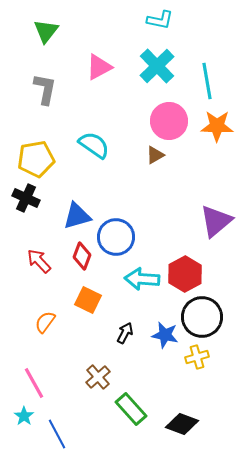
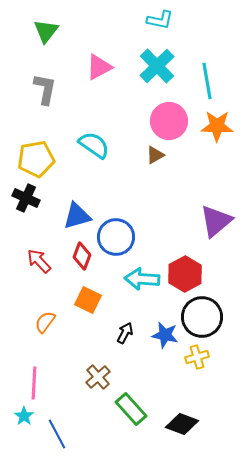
pink line: rotated 32 degrees clockwise
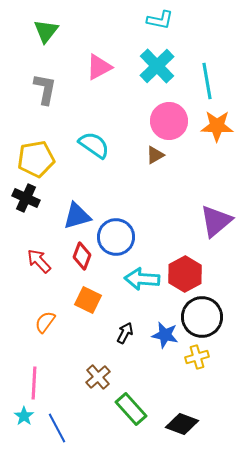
blue line: moved 6 px up
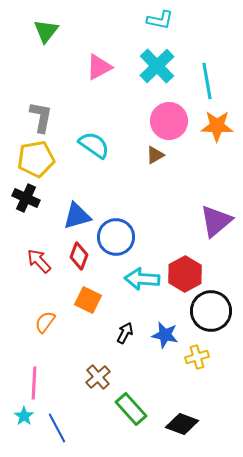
gray L-shape: moved 4 px left, 28 px down
red diamond: moved 3 px left
black circle: moved 9 px right, 6 px up
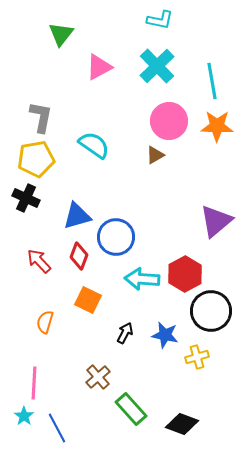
green triangle: moved 15 px right, 3 px down
cyan line: moved 5 px right
orange semicircle: rotated 20 degrees counterclockwise
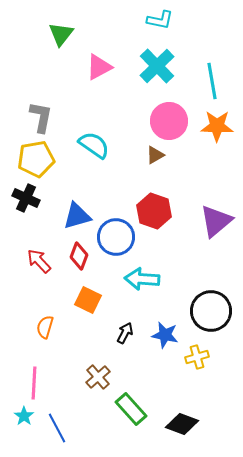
red hexagon: moved 31 px left, 63 px up; rotated 12 degrees counterclockwise
orange semicircle: moved 5 px down
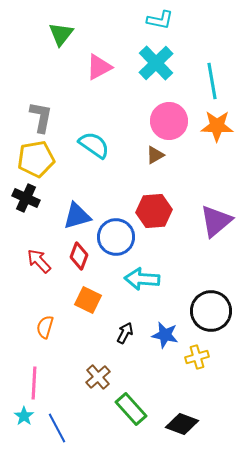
cyan cross: moved 1 px left, 3 px up
red hexagon: rotated 24 degrees counterclockwise
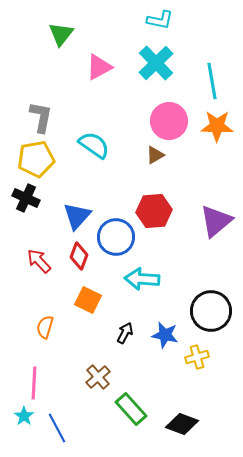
blue triangle: rotated 32 degrees counterclockwise
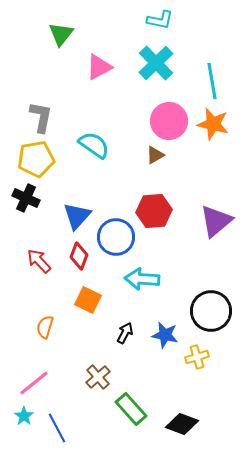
orange star: moved 4 px left, 2 px up; rotated 12 degrees clockwise
pink line: rotated 48 degrees clockwise
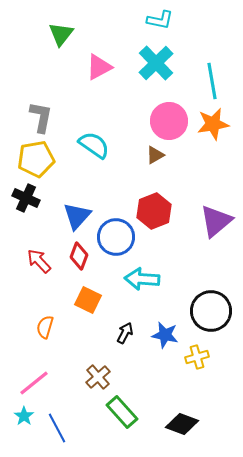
orange star: rotated 24 degrees counterclockwise
red hexagon: rotated 16 degrees counterclockwise
green rectangle: moved 9 px left, 3 px down
